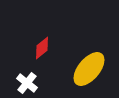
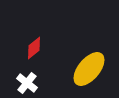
red diamond: moved 8 px left
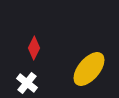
red diamond: rotated 25 degrees counterclockwise
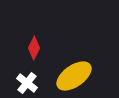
yellow ellipse: moved 15 px left, 7 px down; rotated 15 degrees clockwise
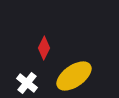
red diamond: moved 10 px right
